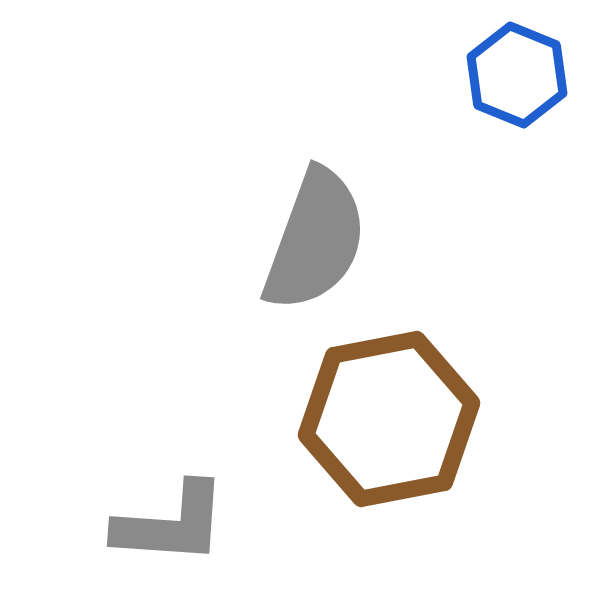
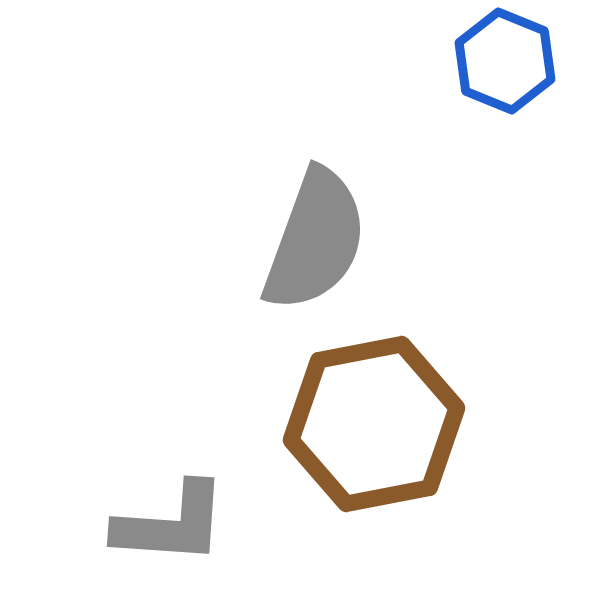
blue hexagon: moved 12 px left, 14 px up
brown hexagon: moved 15 px left, 5 px down
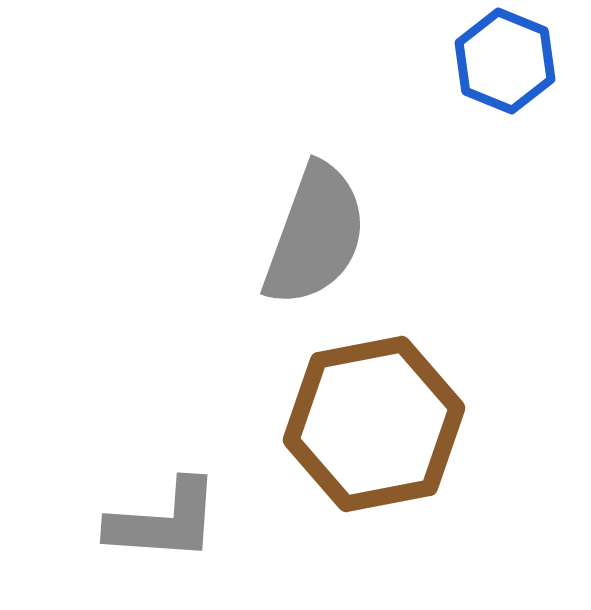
gray semicircle: moved 5 px up
gray L-shape: moved 7 px left, 3 px up
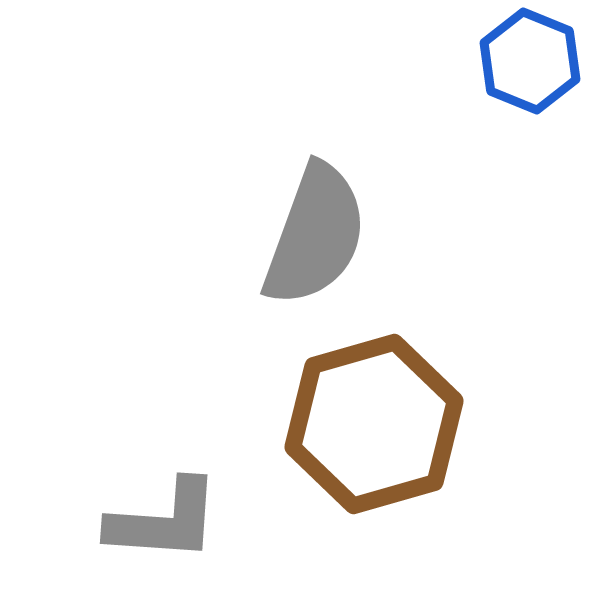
blue hexagon: moved 25 px right
brown hexagon: rotated 5 degrees counterclockwise
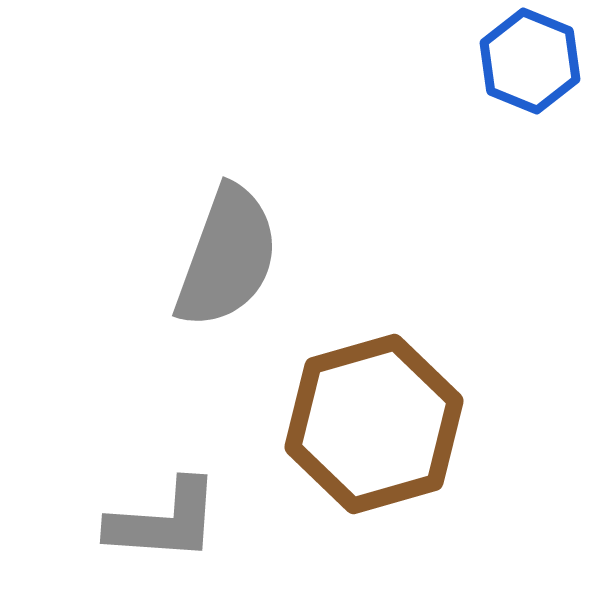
gray semicircle: moved 88 px left, 22 px down
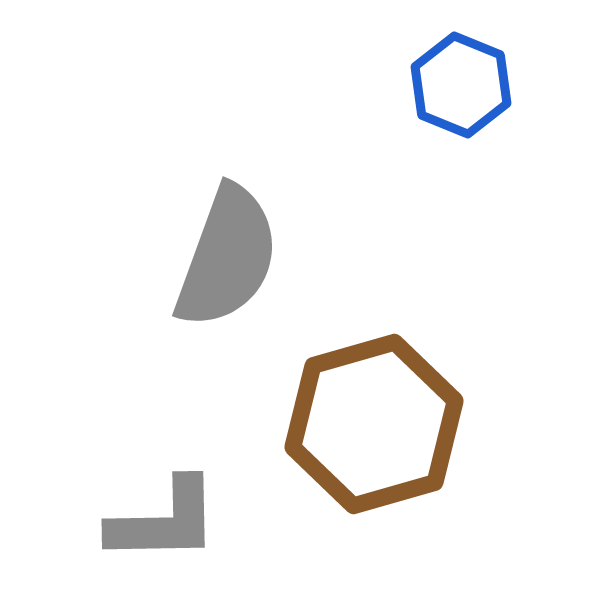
blue hexagon: moved 69 px left, 24 px down
gray L-shape: rotated 5 degrees counterclockwise
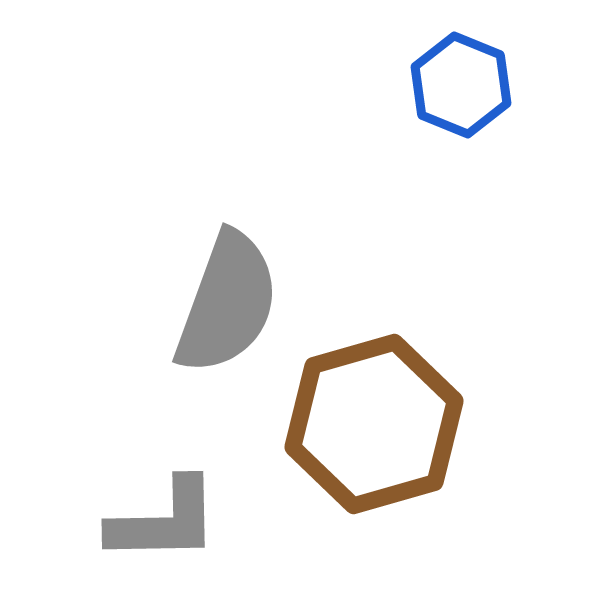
gray semicircle: moved 46 px down
